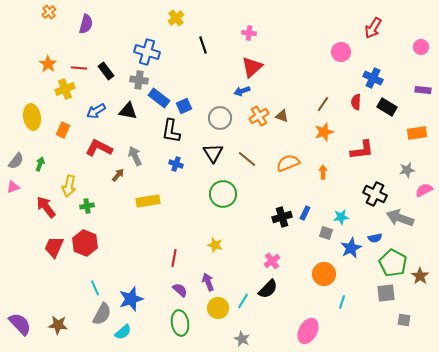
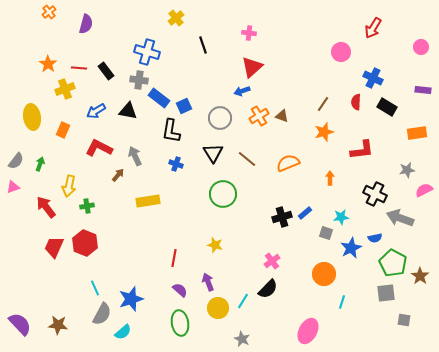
orange arrow at (323, 172): moved 7 px right, 6 px down
blue rectangle at (305, 213): rotated 24 degrees clockwise
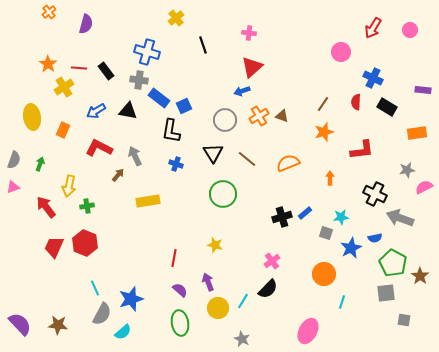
pink circle at (421, 47): moved 11 px left, 17 px up
yellow cross at (65, 89): moved 1 px left, 2 px up; rotated 12 degrees counterclockwise
gray circle at (220, 118): moved 5 px right, 2 px down
gray semicircle at (16, 161): moved 2 px left, 1 px up; rotated 18 degrees counterclockwise
pink semicircle at (424, 190): moved 3 px up
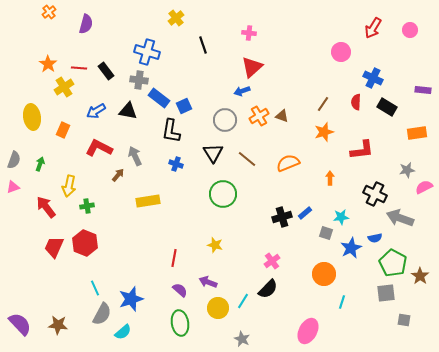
purple arrow at (208, 282): rotated 48 degrees counterclockwise
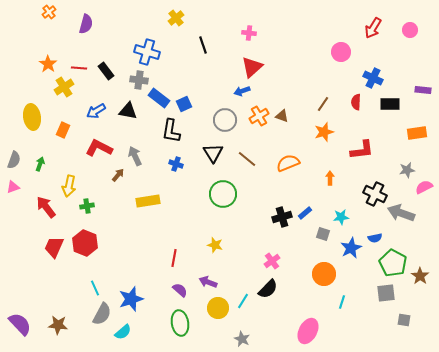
blue square at (184, 106): moved 2 px up
black rectangle at (387, 107): moved 3 px right, 3 px up; rotated 30 degrees counterclockwise
gray arrow at (400, 218): moved 1 px right, 5 px up
gray square at (326, 233): moved 3 px left, 1 px down
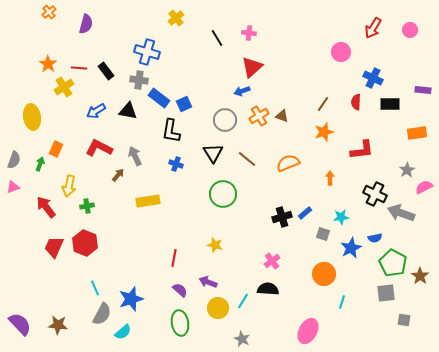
black line at (203, 45): moved 14 px right, 7 px up; rotated 12 degrees counterclockwise
orange rectangle at (63, 130): moved 7 px left, 19 px down
gray star at (407, 170): rotated 21 degrees counterclockwise
black semicircle at (268, 289): rotated 130 degrees counterclockwise
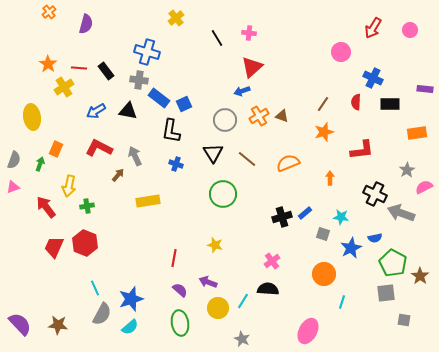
purple rectangle at (423, 90): moved 2 px right, 1 px up
cyan star at (341, 217): rotated 14 degrees clockwise
cyan semicircle at (123, 332): moved 7 px right, 5 px up
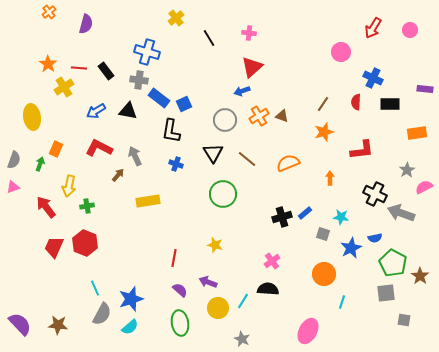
black line at (217, 38): moved 8 px left
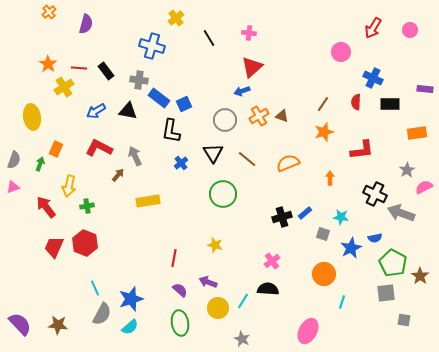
blue cross at (147, 52): moved 5 px right, 6 px up
blue cross at (176, 164): moved 5 px right, 1 px up; rotated 32 degrees clockwise
